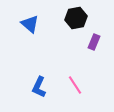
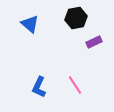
purple rectangle: rotated 42 degrees clockwise
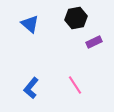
blue L-shape: moved 8 px left, 1 px down; rotated 15 degrees clockwise
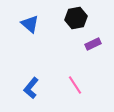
purple rectangle: moved 1 px left, 2 px down
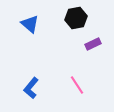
pink line: moved 2 px right
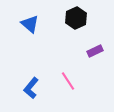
black hexagon: rotated 15 degrees counterclockwise
purple rectangle: moved 2 px right, 7 px down
pink line: moved 9 px left, 4 px up
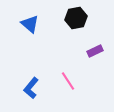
black hexagon: rotated 15 degrees clockwise
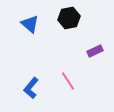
black hexagon: moved 7 px left
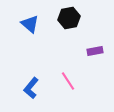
purple rectangle: rotated 14 degrees clockwise
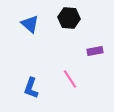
black hexagon: rotated 15 degrees clockwise
pink line: moved 2 px right, 2 px up
blue L-shape: rotated 20 degrees counterclockwise
